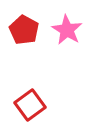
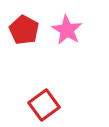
red square: moved 14 px right
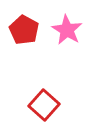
red square: rotated 12 degrees counterclockwise
